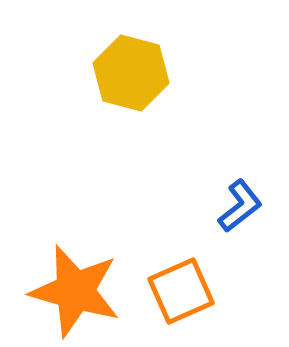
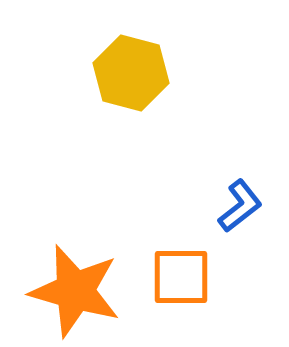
orange square: moved 14 px up; rotated 24 degrees clockwise
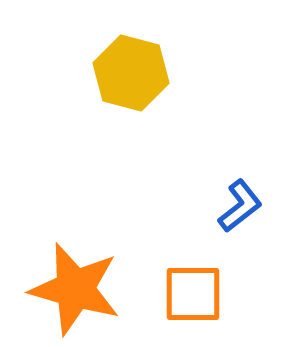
orange square: moved 12 px right, 17 px down
orange star: moved 2 px up
